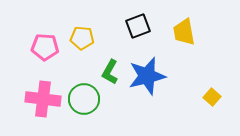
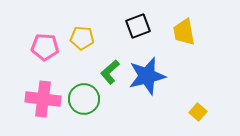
green L-shape: rotated 20 degrees clockwise
yellow square: moved 14 px left, 15 px down
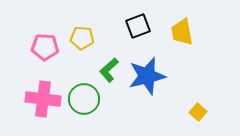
yellow trapezoid: moved 2 px left
green L-shape: moved 1 px left, 2 px up
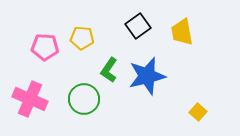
black square: rotated 15 degrees counterclockwise
green L-shape: rotated 15 degrees counterclockwise
pink cross: moved 13 px left; rotated 16 degrees clockwise
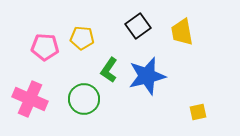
yellow square: rotated 36 degrees clockwise
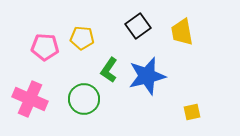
yellow square: moved 6 px left
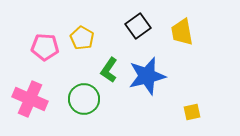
yellow pentagon: rotated 25 degrees clockwise
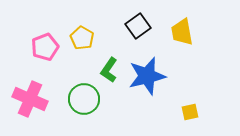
pink pentagon: rotated 24 degrees counterclockwise
yellow square: moved 2 px left
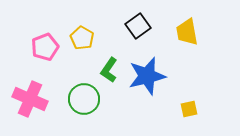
yellow trapezoid: moved 5 px right
yellow square: moved 1 px left, 3 px up
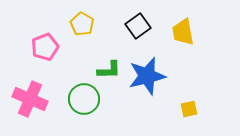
yellow trapezoid: moved 4 px left
yellow pentagon: moved 14 px up
green L-shape: rotated 125 degrees counterclockwise
